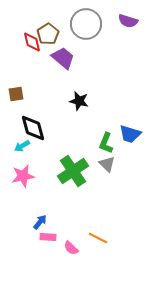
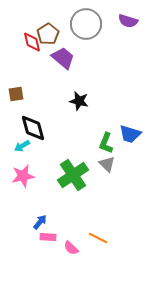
green cross: moved 4 px down
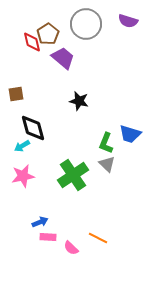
blue arrow: rotated 28 degrees clockwise
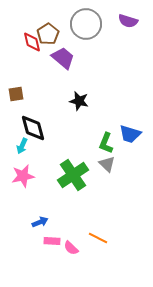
cyan arrow: rotated 35 degrees counterclockwise
pink rectangle: moved 4 px right, 4 px down
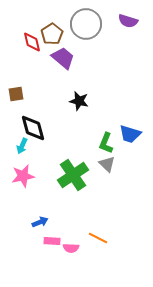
brown pentagon: moved 4 px right
pink semicircle: rotated 42 degrees counterclockwise
